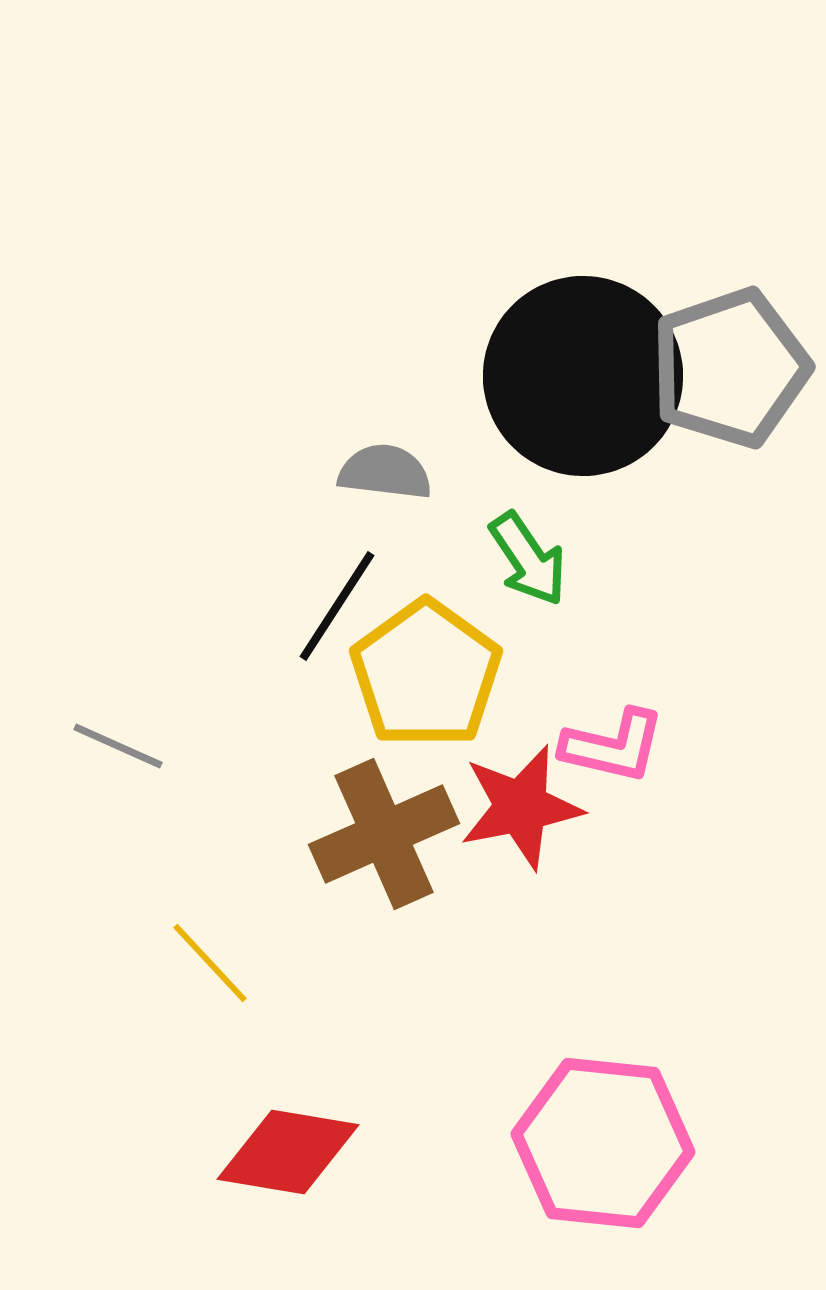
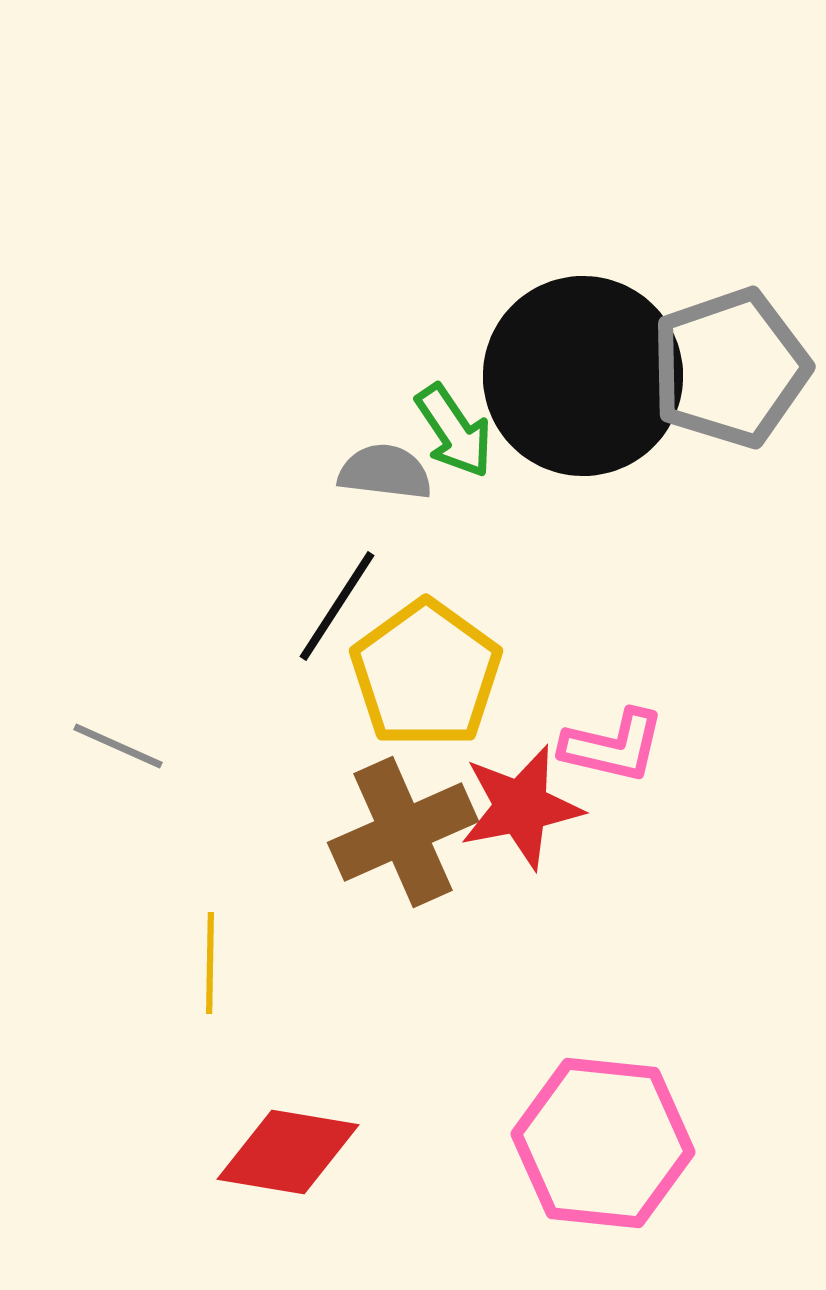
green arrow: moved 74 px left, 128 px up
brown cross: moved 19 px right, 2 px up
yellow line: rotated 44 degrees clockwise
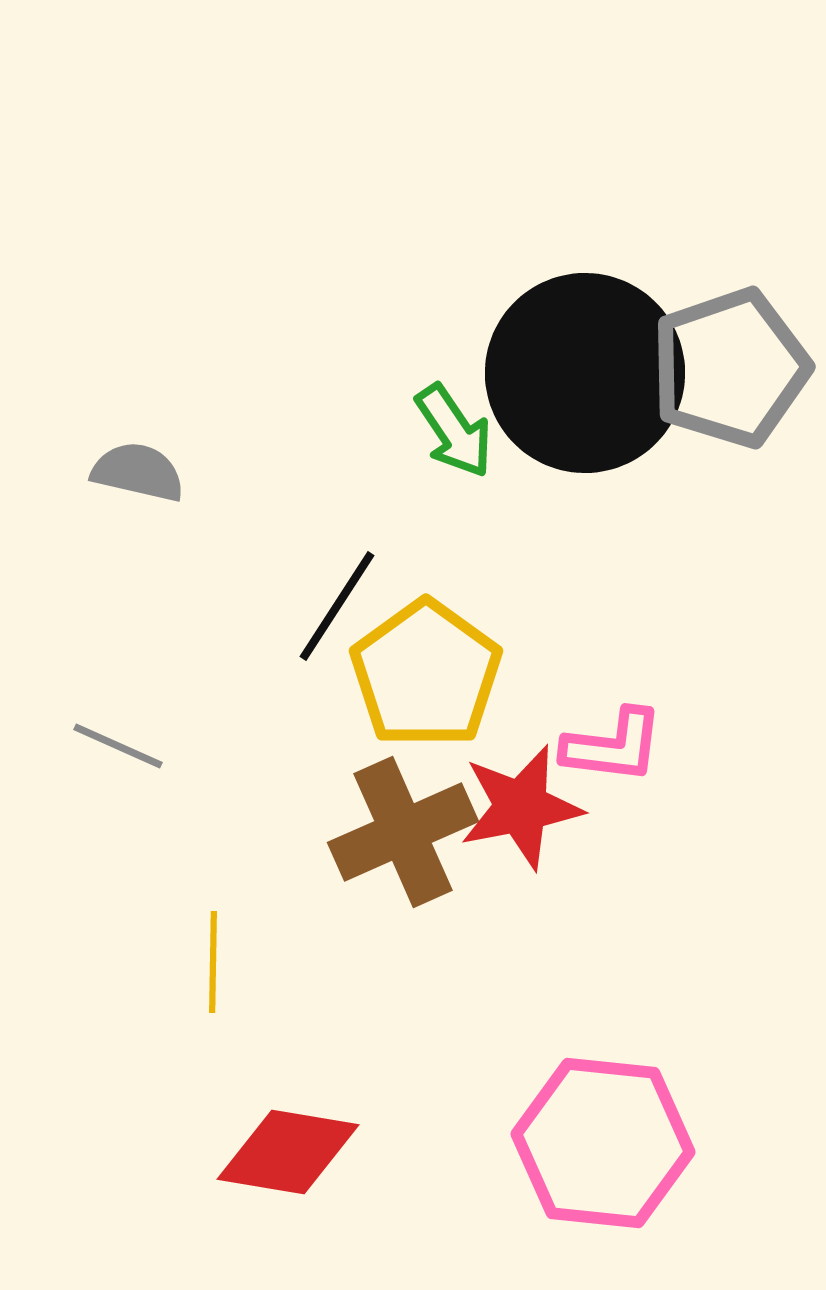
black circle: moved 2 px right, 3 px up
gray semicircle: moved 247 px left; rotated 6 degrees clockwise
pink L-shape: rotated 6 degrees counterclockwise
yellow line: moved 3 px right, 1 px up
